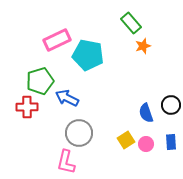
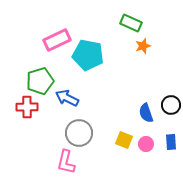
green rectangle: rotated 25 degrees counterclockwise
yellow square: moved 2 px left; rotated 36 degrees counterclockwise
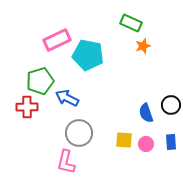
yellow square: rotated 18 degrees counterclockwise
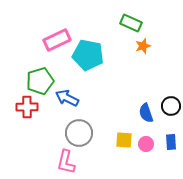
black circle: moved 1 px down
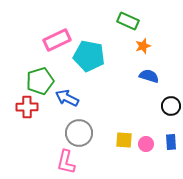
green rectangle: moved 3 px left, 2 px up
cyan pentagon: moved 1 px right, 1 px down
blue semicircle: moved 3 px right, 37 px up; rotated 126 degrees clockwise
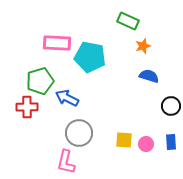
pink rectangle: moved 3 px down; rotated 28 degrees clockwise
cyan pentagon: moved 1 px right, 1 px down
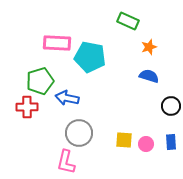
orange star: moved 6 px right, 1 px down
blue arrow: rotated 15 degrees counterclockwise
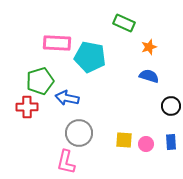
green rectangle: moved 4 px left, 2 px down
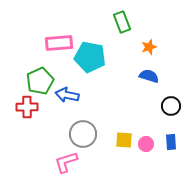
green rectangle: moved 2 px left, 1 px up; rotated 45 degrees clockwise
pink rectangle: moved 2 px right; rotated 8 degrees counterclockwise
green pentagon: rotated 8 degrees counterclockwise
blue arrow: moved 3 px up
gray circle: moved 4 px right, 1 px down
pink L-shape: rotated 60 degrees clockwise
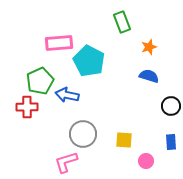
cyan pentagon: moved 1 px left, 4 px down; rotated 16 degrees clockwise
pink circle: moved 17 px down
